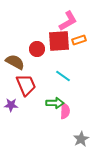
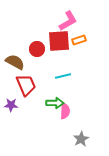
cyan line: rotated 49 degrees counterclockwise
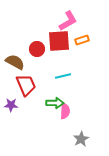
orange rectangle: moved 3 px right
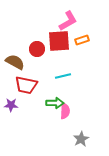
red trapezoid: rotated 125 degrees clockwise
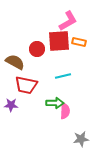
orange rectangle: moved 3 px left, 2 px down; rotated 32 degrees clockwise
gray star: rotated 21 degrees clockwise
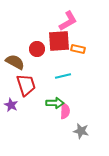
orange rectangle: moved 1 px left, 7 px down
red trapezoid: rotated 120 degrees counterclockwise
purple star: rotated 24 degrees clockwise
gray star: moved 8 px up; rotated 21 degrees clockwise
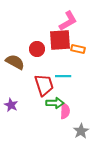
red square: moved 1 px right, 1 px up
cyan line: rotated 14 degrees clockwise
red trapezoid: moved 18 px right
gray star: rotated 28 degrees clockwise
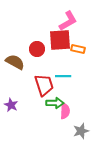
gray star: rotated 14 degrees clockwise
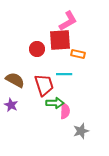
orange rectangle: moved 5 px down
brown semicircle: moved 18 px down
cyan line: moved 1 px right, 2 px up
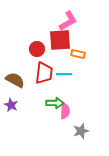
red trapezoid: moved 12 px up; rotated 25 degrees clockwise
